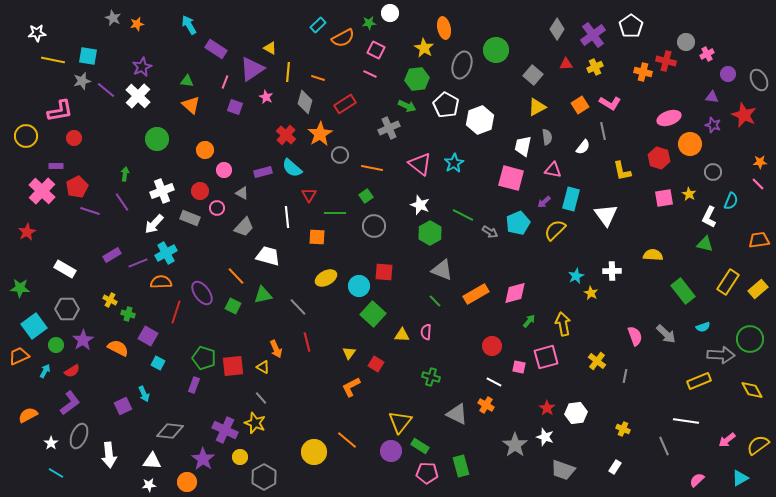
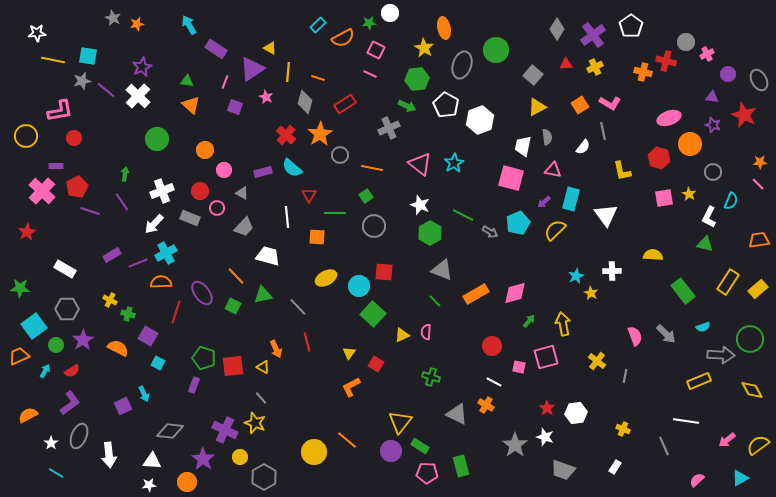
yellow triangle at (402, 335): rotated 28 degrees counterclockwise
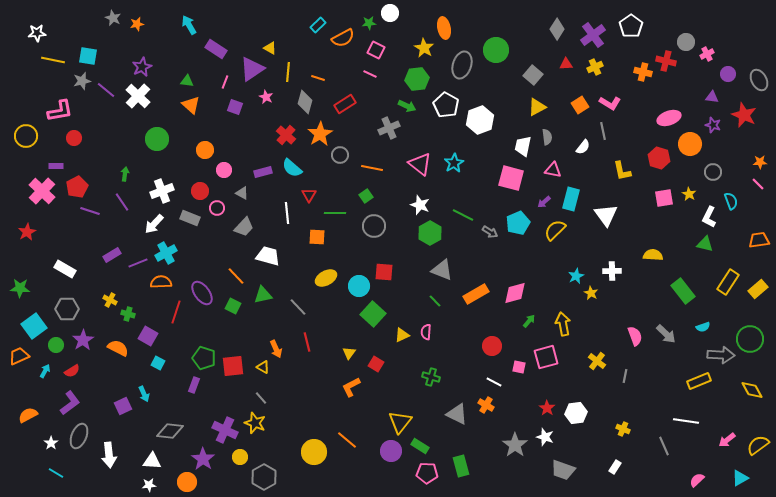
cyan semicircle at (731, 201): rotated 42 degrees counterclockwise
white line at (287, 217): moved 4 px up
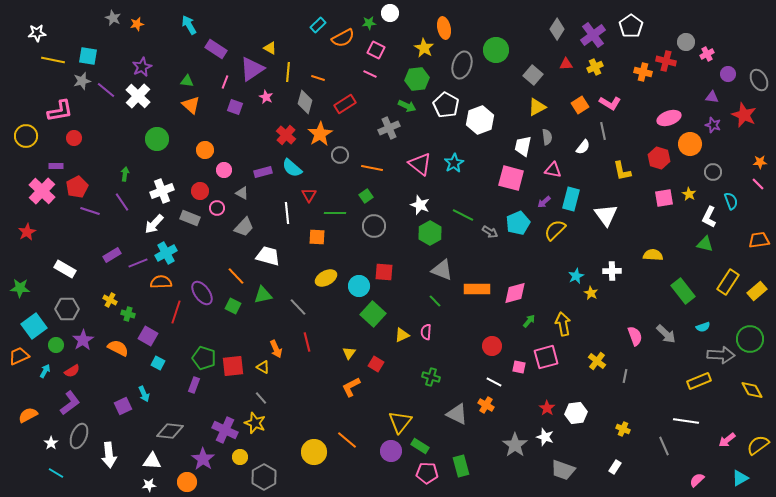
yellow rectangle at (758, 289): moved 1 px left, 2 px down
orange rectangle at (476, 294): moved 1 px right, 5 px up; rotated 30 degrees clockwise
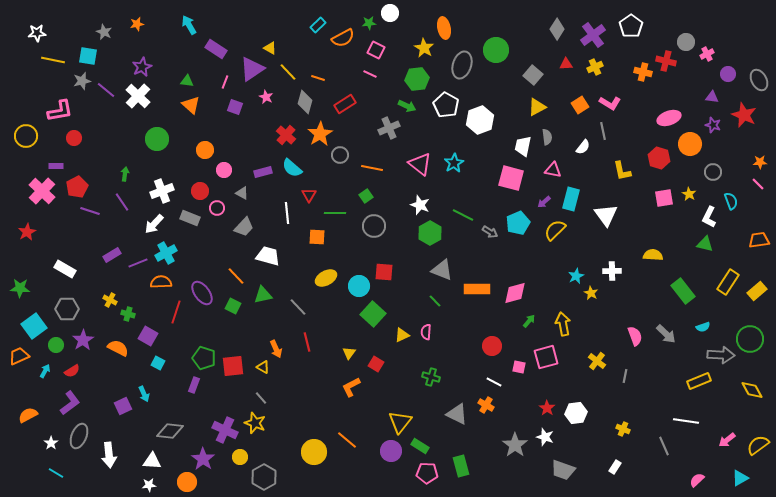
gray star at (113, 18): moved 9 px left, 14 px down
yellow line at (288, 72): rotated 48 degrees counterclockwise
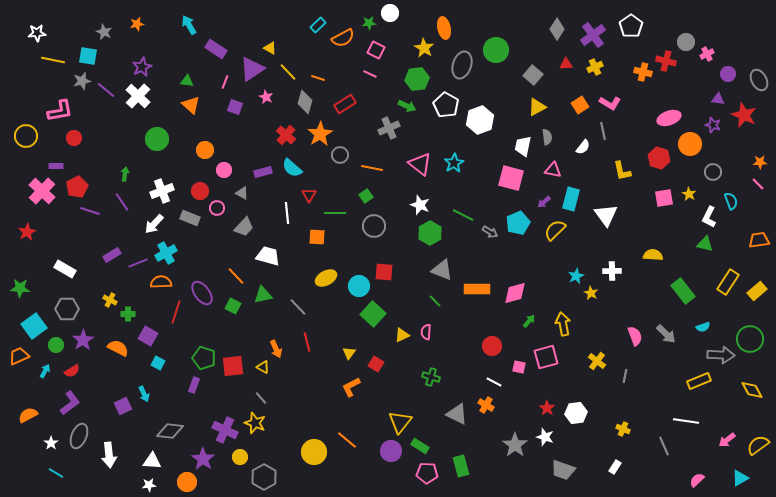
purple triangle at (712, 97): moved 6 px right, 2 px down
green cross at (128, 314): rotated 16 degrees counterclockwise
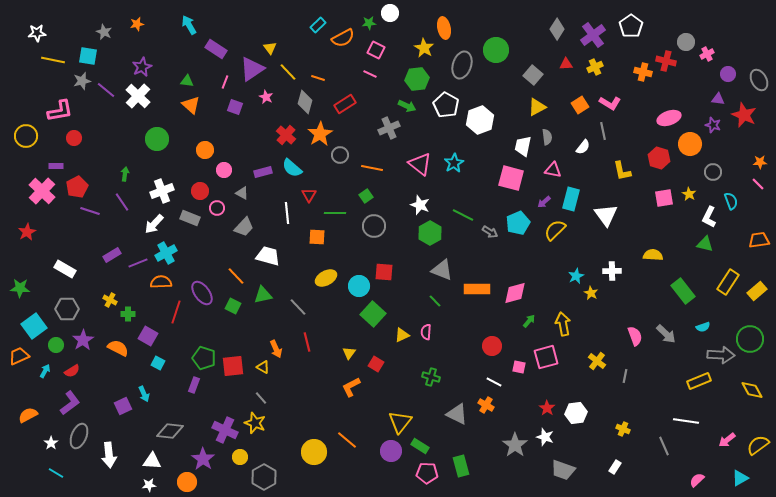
yellow triangle at (270, 48): rotated 24 degrees clockwise
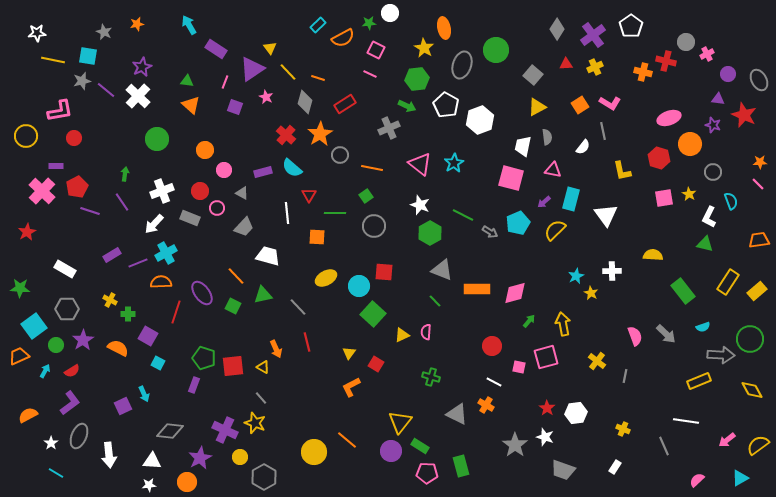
purple star at (203, 459): moved 3 px left, 1 px up; rotated 10 degrees clockwise
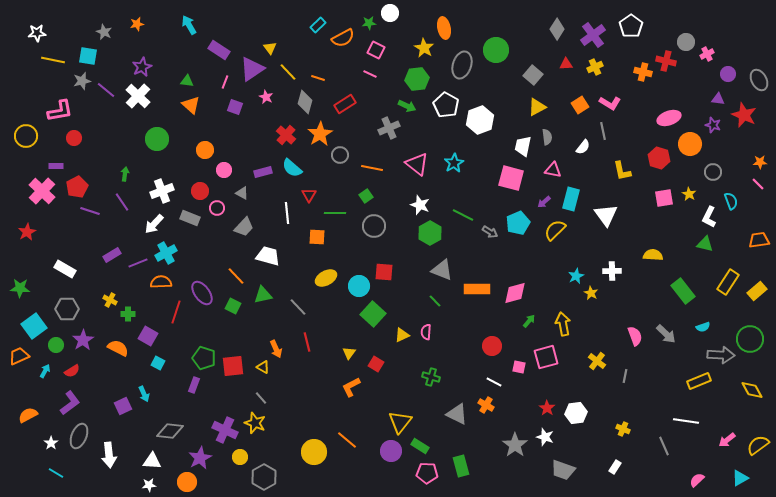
purple rectangle at (216, 49): moved 3 px right, 1 px down
pink triangle at (420, 164): moved 3 px left
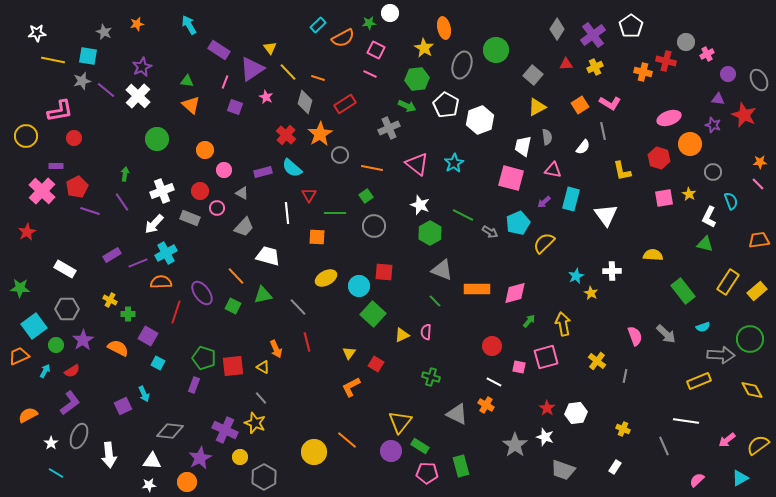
yellow semicircle at (555, 230): moved 11 px left, 13 px down
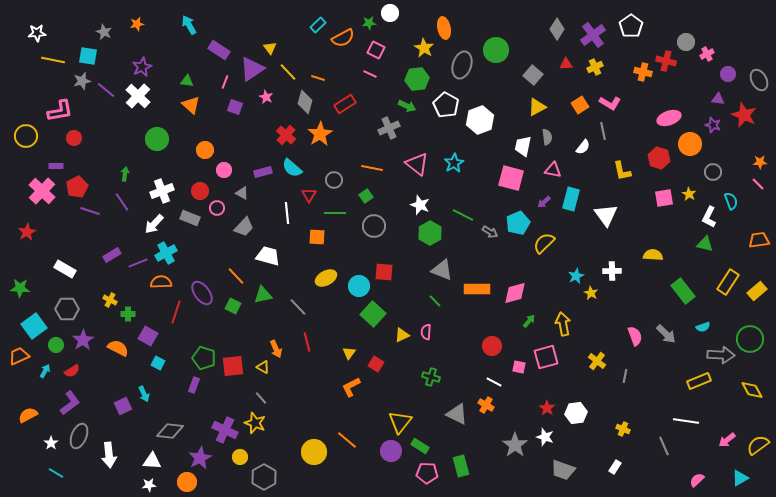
gray circle at (340, 155): moved 6 px left, 25 px down
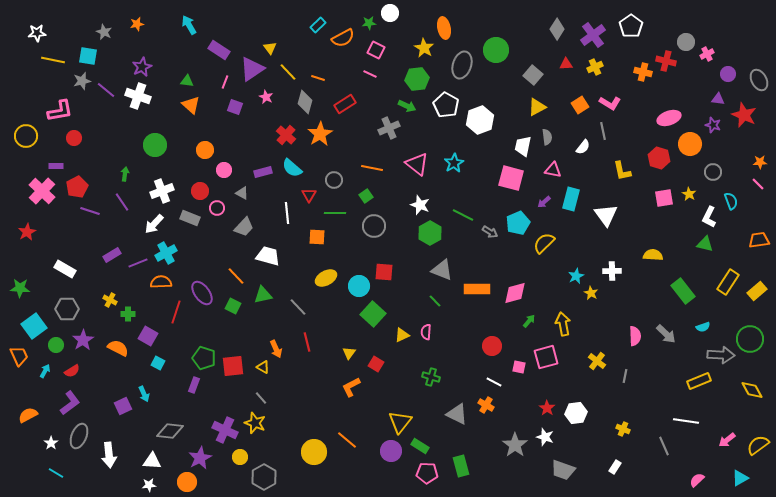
white cross at (138, 96): rotated 25 degrees counterclockwise
green circle at (157, 139): moved 2 px left, 6 px down
pink semicircle at (635, 336): rotated 18 degrees clockwise
orange trapezoid at (19, 356): rotated 90 degrees clockwise
